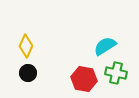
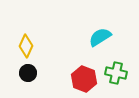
cyan semicircle: moved 5 px left, 9 px up
red hexagon: rotated 10 degrees clockwise
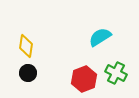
yellow diamond: rotated 15 degrees counterclockwise
green cross: rotated 15 degrees clockwise
red hexagon: rotated 20 degrees clockwise
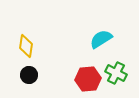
cyan semicircle: moved 1 px right, 2 px down
black circle: moved 1 px right, 2 px down
red hexagon: moved 4 px right; rotated 15 degrees clockwise
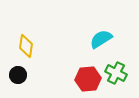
black circle: moved 11 px left
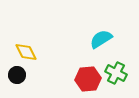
yellow diamond: moved 6 px down; rotated 35 degrees counterclockwise
black circle: moved 1 px left
